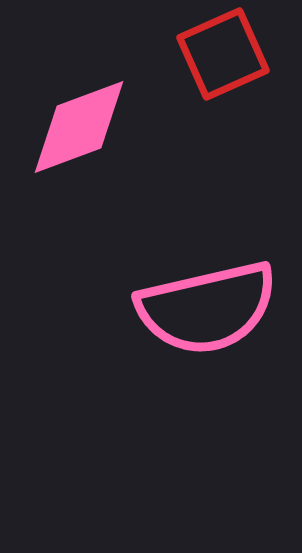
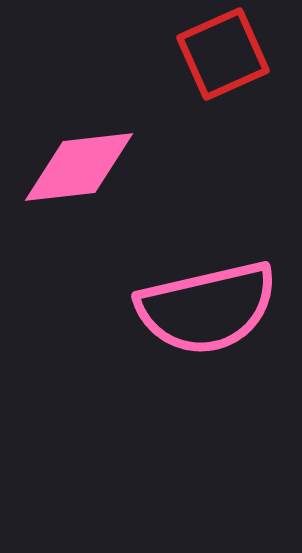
pink diamond: moved 40 px down; rotated 14 degrees clockwise
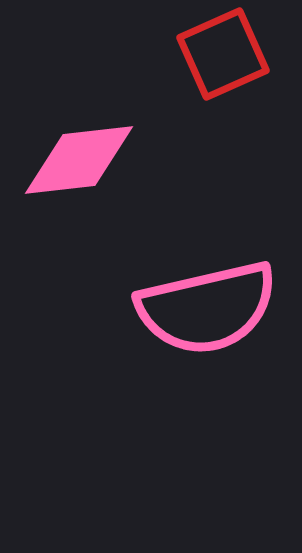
pink diamond: moved 7 px up
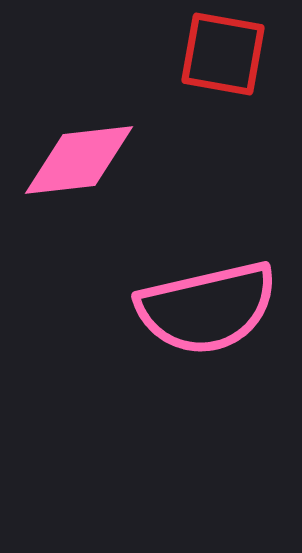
red square: rotated 34 degrees clockwise
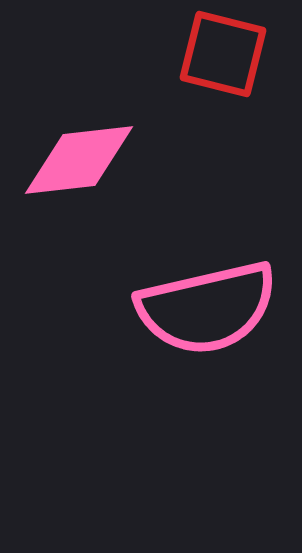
red square: rotated 4 degrees clockwise
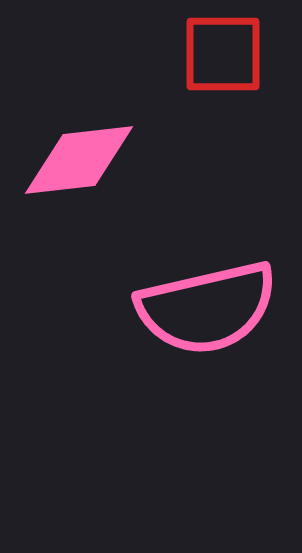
red square: rotated 14 degrees counterclockwise
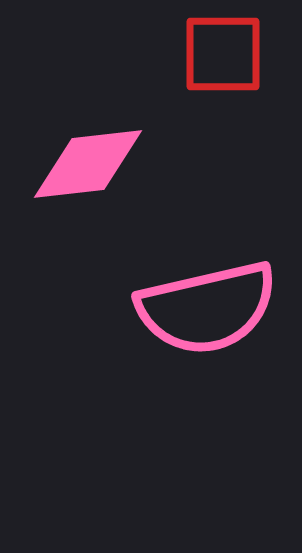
pink diamond: moved 9 px right, 4 px down
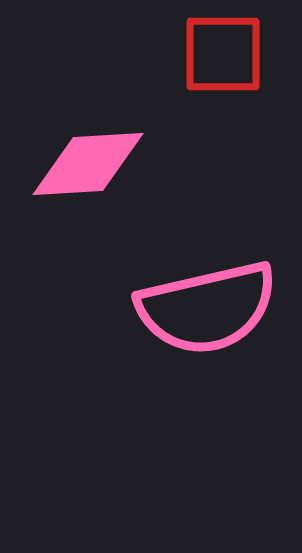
pink diamond: rotated 3 degrees clockwise
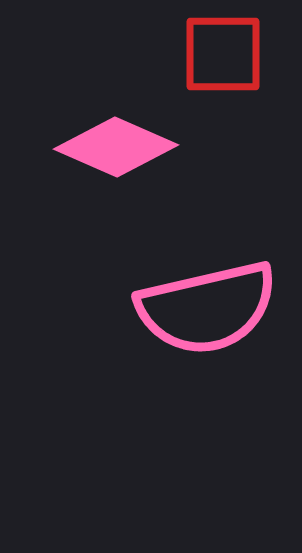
pink diamond: moved 28 px right, 17 px up; rotated 27 degrees clockwise
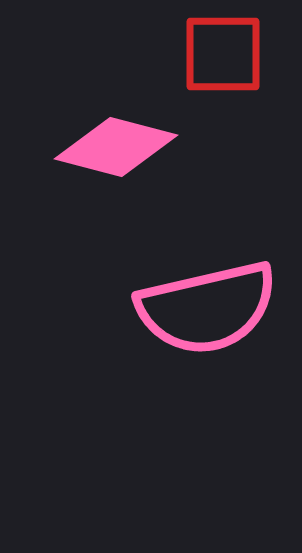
pink diamond: rotated 9 degrees counterclockwise
